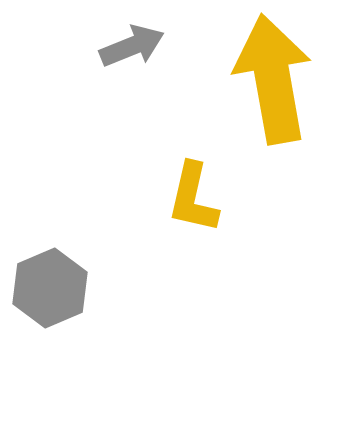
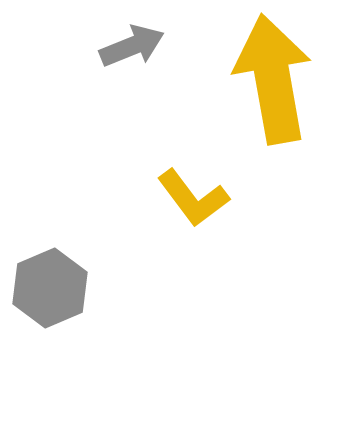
yellow L-shape: rotated 50 degrees counterclockwise
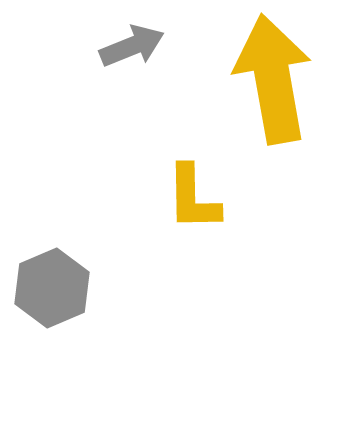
yellow L-shape: rotated 36 degrees clockwise
gray hexagon: moved 2 px right
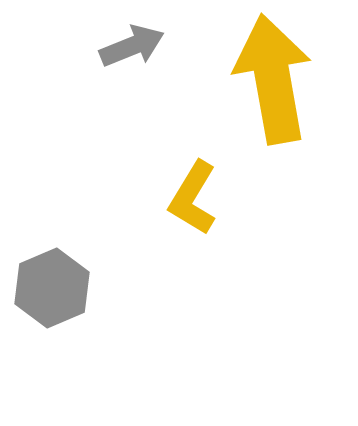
yellow L-shape: rotated 32 degrees clockwise
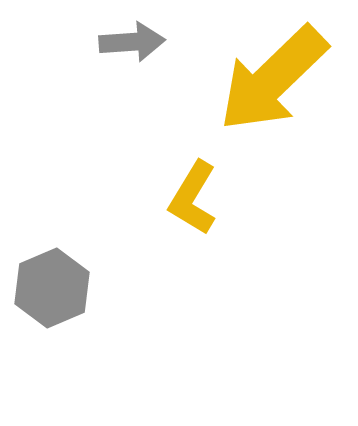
gray arrow: moved 4 px up; rotated 18 degrees clockwise
yellow arrow: rotated 124 degrees counterclockwise
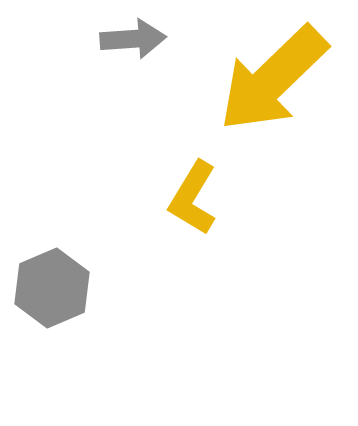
gray arrow: moved 1 px right, 3 px up
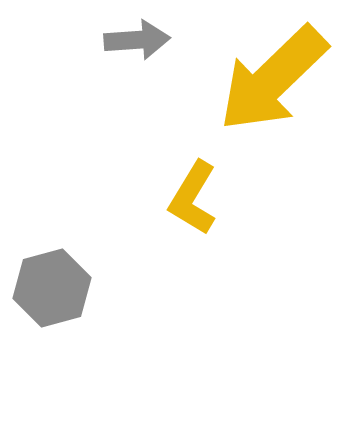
gray arrow: moved 4 px right, 1 px down
gray hexagon: rotated 8 degrees clockwise
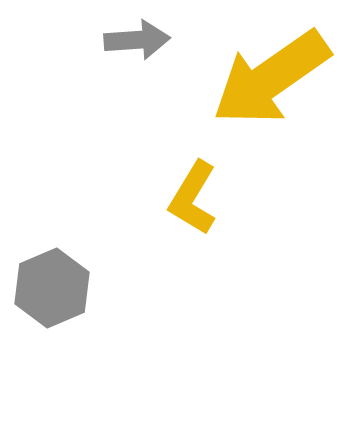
yellow arrow: moved 2 px left, 1 px up; rotated 9 degrees clockwise
gray hexagon: rotated 8 degrees counterclockwise
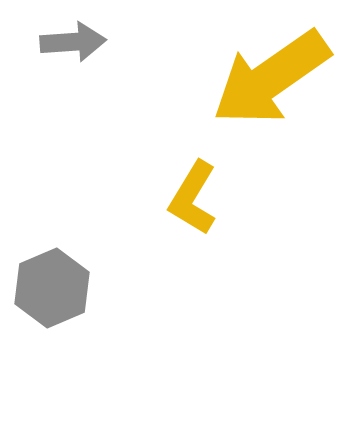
gray arrow: moved 64 px left, 2 px down
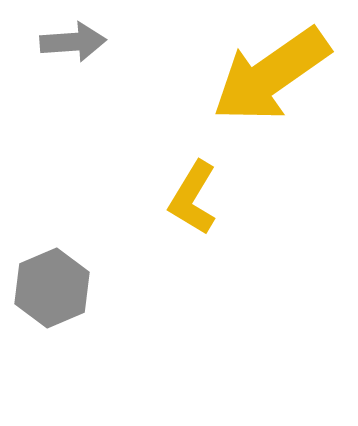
yellow arrow: moved 3 px up
